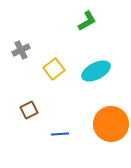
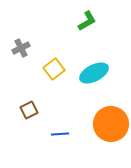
gray cross: moved 2 px up
cyan ellipse: moved 2 px left, 2 px down
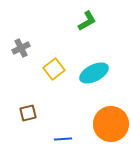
brown square: moved 1 px left, 3 px down; rotated 12 degrees clockwise
blue line: moved 3 px right, 5 px down
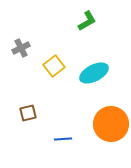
yellow square: moved 3 px up
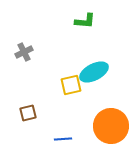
green L-shape: moved 2 px left; rotated 35 degrees clockwise
gray cross: moved 3 px right, 4 px down
yellow square: moved 17 px right, 19 px down; rotated 25 degrees clockwise
cyan ellipse: moved 1 px up
orange circle: moved 2 px down
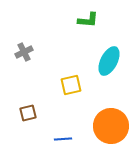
green L-shape: moved 3 px right, 1 px up
cyan ellipse: moved 15 px right, 11 px up; rotated 36 degrees counterclockwise
